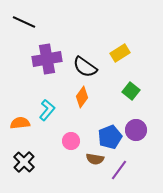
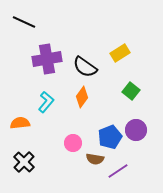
cyan L-shape: moved 1 px left, 8 px up
pink circle: moved 2 px right, 2 px down
purple line: moved 1 px left, 1 px down; rotated 20 degrees clockwise
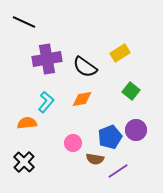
orange diamond: moved 2 px down; rotated 45 degrees clockwise
orange semicircle: moved 7 px right
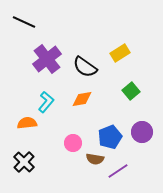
purple cross: rotated 28 degrees counterclockwise
green square: rotated 12 degrees clockwise
purple circle: moved 6 px right, 2 px down
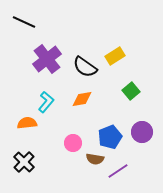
yellow rectangle: moved 5 px left, 3 px down
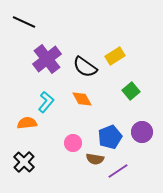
orange diamond: rotated 70 degrees clockwise
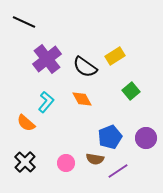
orange semicircle: moved 1 px left; rotated 132 degrees counterclockwise
purple circle: moved 4 px right, 6 px down
pink circle: moved 7 px left, 20 px down
black cross: moved 1 px right
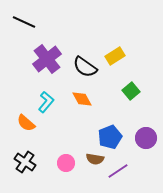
black cross: rotated 10 degrees counterclockwise
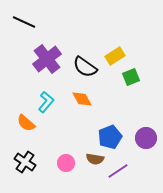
green square: moved 14 px up; rotated 18 degrees clockwise
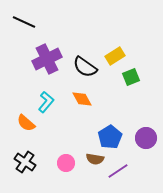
purple cross: rotated 12 degrees clockwise
blue pentagon: rotated 10 degrees counterclockwise
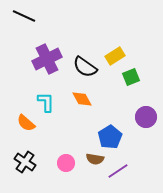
black line: moved 6 px up
cyan L-shape: rotated 40 degrees counterclockwise
purple circle: moved 21 px up
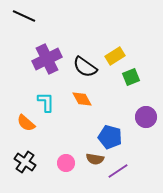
blue pentagon: rotated 25 degrees counterclockwise
